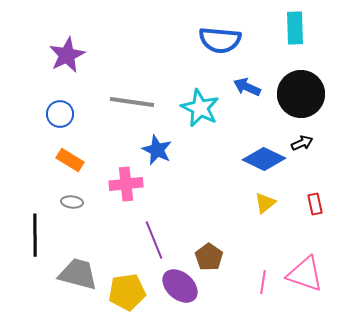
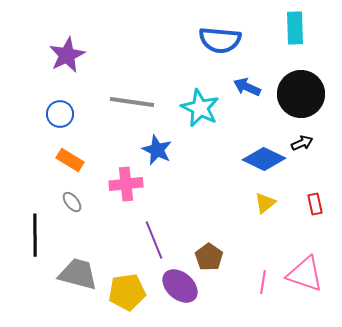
gray ellipse: rotated 45 degrees clockwise
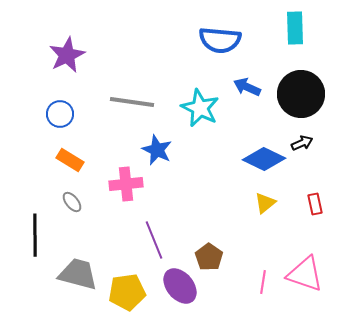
purple ellipse: rotated 9 degrees clockwise
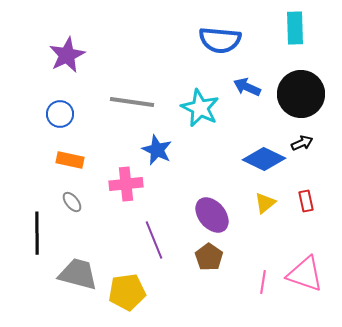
orange rectangle: rotated 20 degrees counterclockwise
red rectangle: moved 9 px left, 3 px up
black line: moved 2 px right, 2 px up
purple ellipse: moved 32 px right, 71 px up
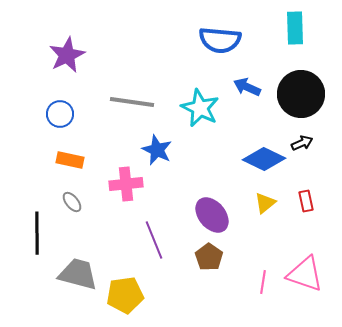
yellow pentagon: moved 2 px left, 3 px down
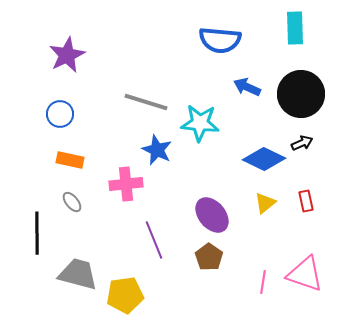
gray line: moved 14 px right; rotated 9 degrees clockwise
cyan star: moved 15 px down; rotated 21 degrees counterclockwise
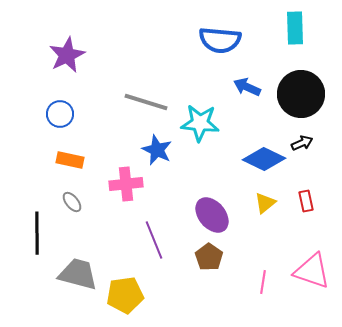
pink triangle: moved 7 px right, 3 px up
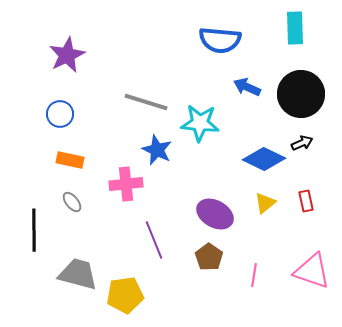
purple ellipse: moved 3 px right, 1 px up; rotated 21 degrees counterclockwise
black line: moved 3 px left, 3 px up
pink line: moved 9 px left, 7 px up
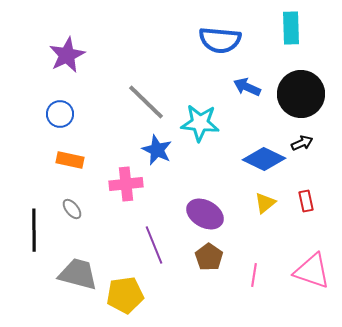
cyan rectangle: moved 4 px left
gray line: rotated 27 degrees clockwise
gray ellipse: moved 7 px down
purple ellipse: moved 10 px left
purple line: moved 5 px down
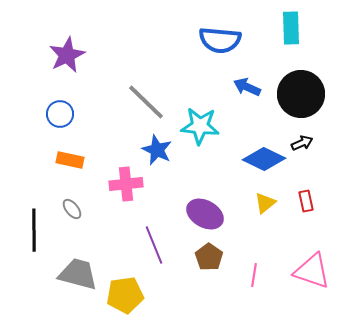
cyan star: moved 3 px down
